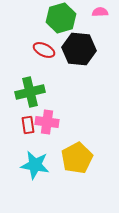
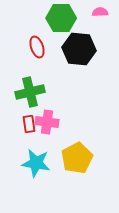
green hexagon: rotated 16 degrees clockwise
red ellipse: moved 7 px left, 3 px up; rotated 45 degrees clockwise
red rectangle: moved 1 px right, 1 px up
cyan star: moved 1 px right, 2 px up
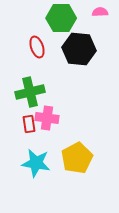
pink cross: moved 4 px up
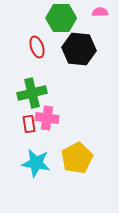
green cross: moved 2 px right, 1 px down
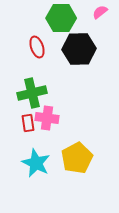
pink semicircle: rotated 35 degrees counterclockwise
black hexagon: rotated 8 degrees counterclockwise
red rectangle: moved 1 px left, 1 px up
cyan star: rotated 16 degrees clockwise
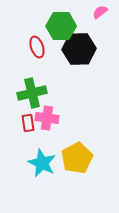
green hexagon: moved 8 px down
cyan star: moved 6 px right
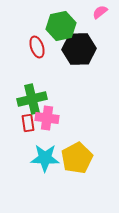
green hexagon: rotated 12 degrees counterclockwise
green cross: moved 6 px down
cyan star: moved 3 px right, 5 px up; rotated 24 degrees counterclockwise
